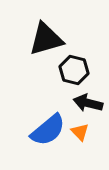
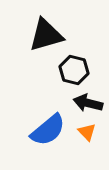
black triangle: moved 4 px up
orange triangle: moved 7 px right
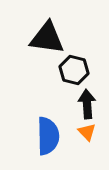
black triangle: moved 1 px right, 3 px down; rotated 24 degrees clockwise
black arrow: moved 1 px left, 1 px down; rotated 72 degrees clockwise
blue semicircle: moved 6 px down; rotated 51 degrees counterclockwise
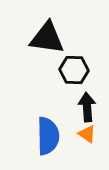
black hexagon: rotated 12 degrees counterclockwise
black arrow: moved 3 px down
orange triangle: moved 2 px down; rotated 12 degrees counterclockwise
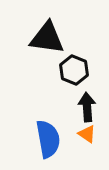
black hexagon: rotated 20 degrees clockwise
blue semicircle: moved 3 px down; rotated 9 degrees counterclockwise
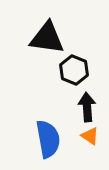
orange triangle: moved 3 px right, 2 px down
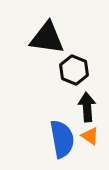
blue semicircle: moved 14 px right
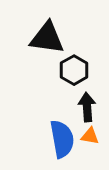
black hexagon: rotated 8 degrees clockwise
orange triangle: rotated 24 degrees counterclockwise
